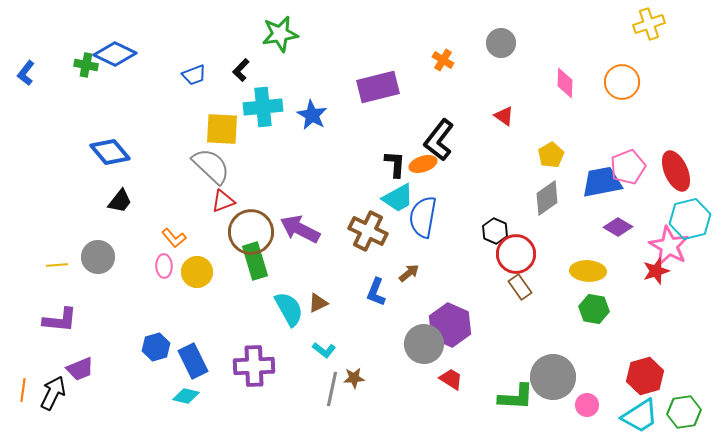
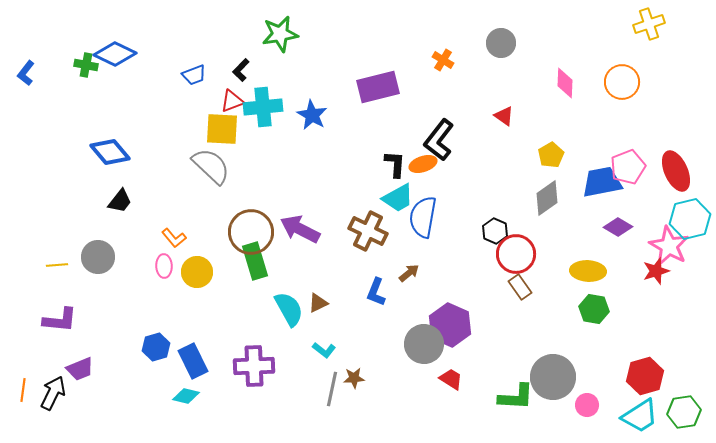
red triangle at (223, 201): moved 9 px right, 100 px up
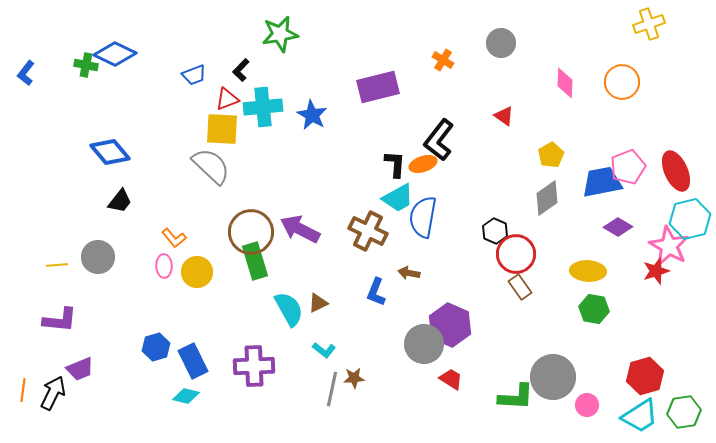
red triangle at (232, 101): moved 5 px left, 2 px up
brown arrow at (409, 273): rotated 130 degrees counterclockwise
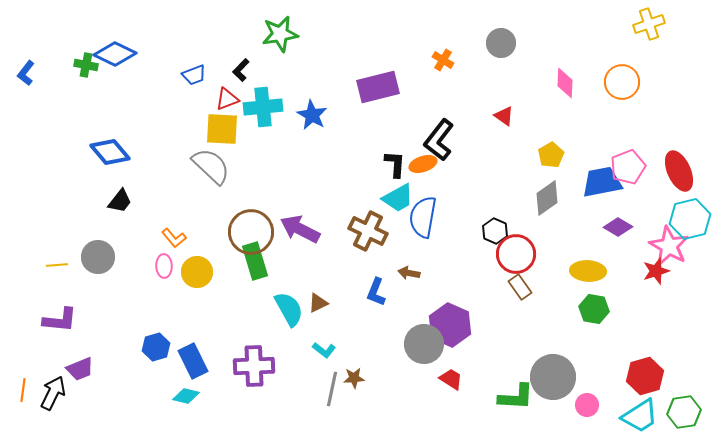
red ellipse at (676, 171): moved 3 px right
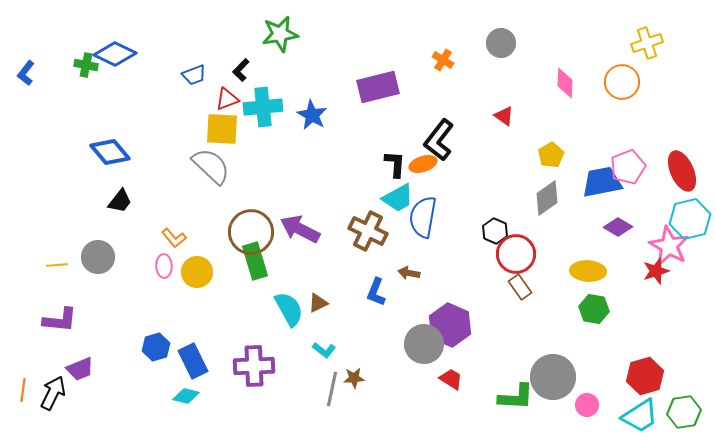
yellow cross at (649, 24): moved 2 px left, 19 px down
red ellipse at (679, 171): moved 3 px right
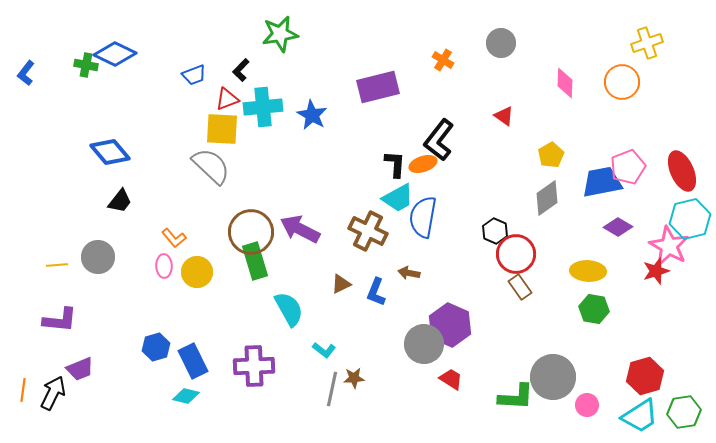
brown triangle at (318, 303): moved 23 px right, 19 px up
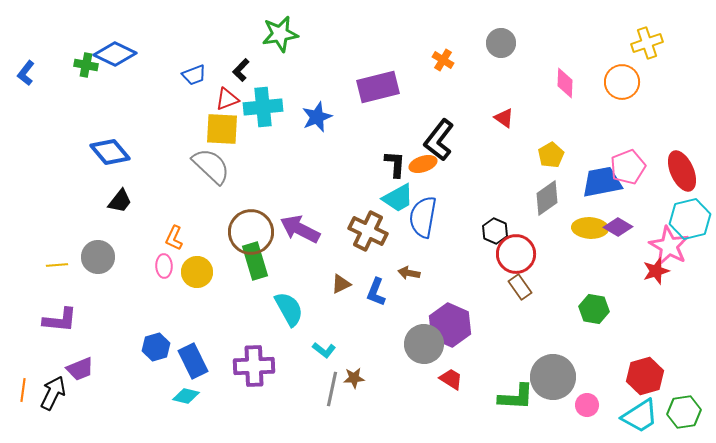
blue star at (312, 115): moved 5 px right, 2 px down; rotated 20 degrees clockwise
red triangle at (504, 116): moved 2 px down
orange L-shape at (174, 238): rotated 65 degrees clockwise
yellow ellipse at (588, 271): moved 2 px right, 43 px up
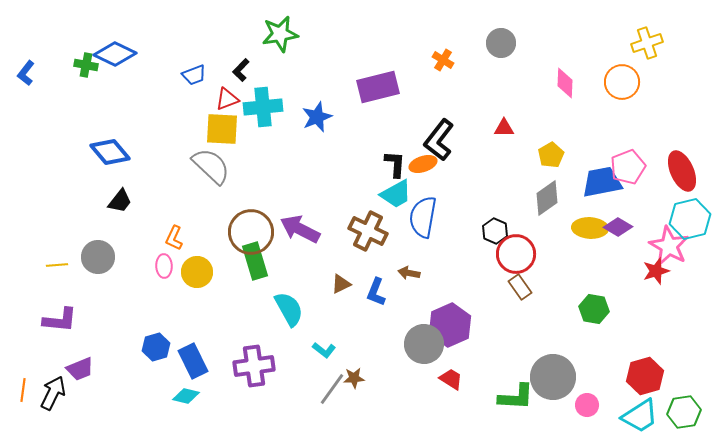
red triangle at (504, 118): moved 10 px down; rotated 35 degrees counterclockwise
cyan trapezoid at (398, 198): moved 2 px left, 4 px up
purple hexagon at (450, 325): rotated 12 degrees clockwise
purple cross at (254, 366): rotated 6 degrees counterclockwise
gray line at (332, 389): rotated 24 degrees clockwise
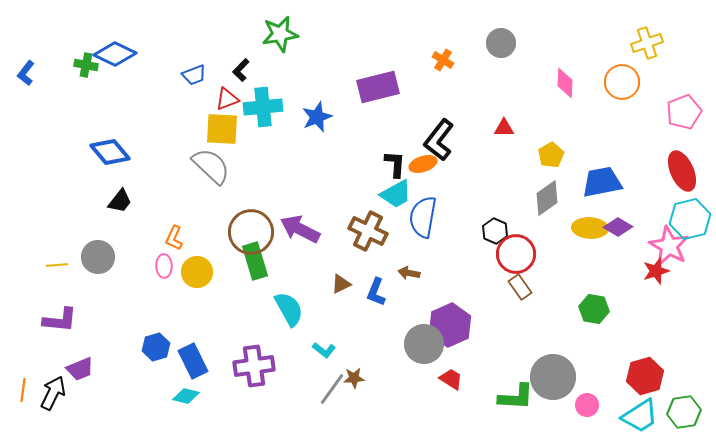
pink pentagon at (628, 167): moved 56 px right, 55 px up
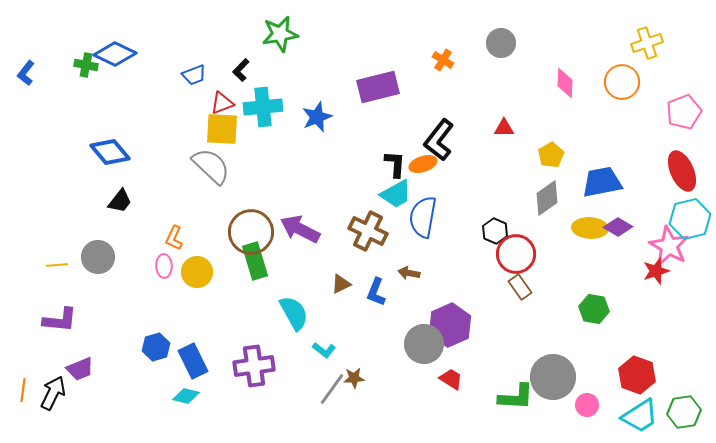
red triangle at (227, 99): moved 5 px left, 4 px down
cyan semicircle at (289, 309): moved 5 px right, 4 px down
red hexagon at (645, 376): moved 8 px left, 1 px up; rotated 24 degrees counterclockwise
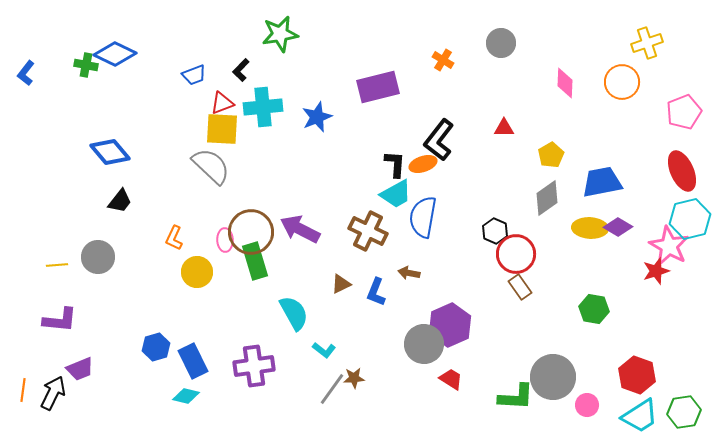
pink ellipse at (164, 266): moved 61 px right, 26 px up
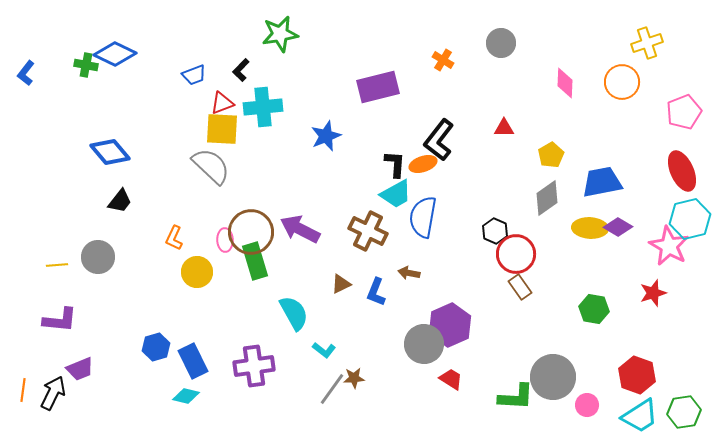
blue star at (317, 117): moved 9 px right, 19 px down
red star at (656, 271): moved 3 px left, 22 px down
